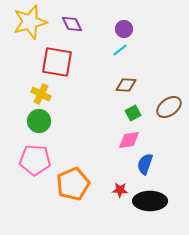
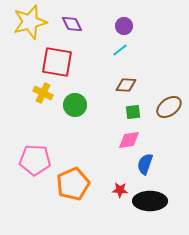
purple circle: moved 3 px up
yellow cross: moved 2 px right, 1 px up
green square: moved 1 px up; rotated 21 degrees clockwise
green circle: moved 36 px right, 16 px up
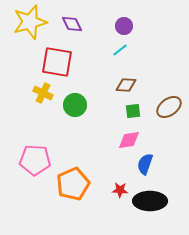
green square: moved 1 px up
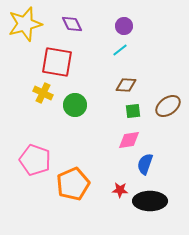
yellow star: moved 5 px left, 2 px down
brown ellipse: moved 1 px left, 1 px up
pink pentagon: rotated 16 degrees clockwise
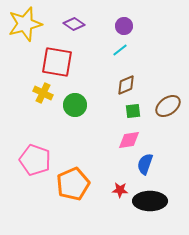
purple diamond: moved 2 px right; rotated 30 degrees counterclockwise
brown diamond: rotated 25 degrees counterclockwise
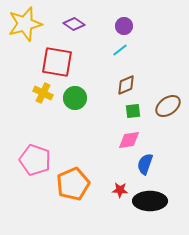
green circle: moved 7 px up
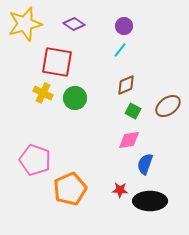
cyan line: rotated 14 degrees counterclockwise
green square: rotated 35 degrees clockwise
orange pentagon: moved 3 px left, 5 px down
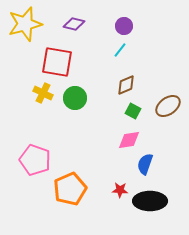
purple diamond: rotated 20 degrees counterclockwise
